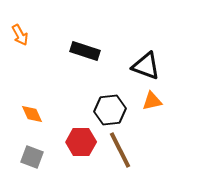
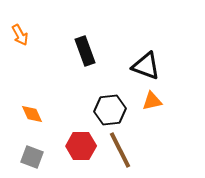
black rectangle: rotated 52 degrees clockwise
red hexagon: moved 4 px down
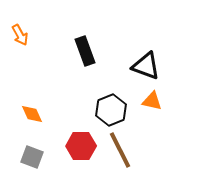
orange triangle: rotated 25 degrees clockwise
black hexagon: moved 1 px right; rotated 16 degrees counterclockwise
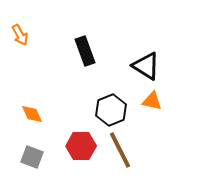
black triangle: rotated 12 degrees clockwise
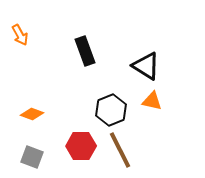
orange diamond: rotated 45 degrees counterclockwise
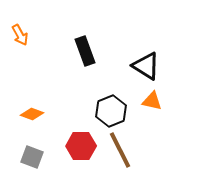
black hexagon: moved 1 px down
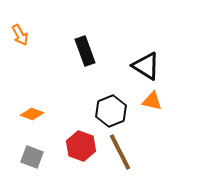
red hexagon: rotated 20 degrees clockwise
brown line: moved 2 px down
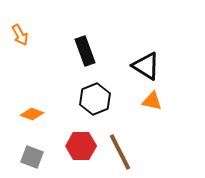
black hexagon: moved 16 px left, 12 px up
red hexagon: rotated 20 degrees counterclockwise
